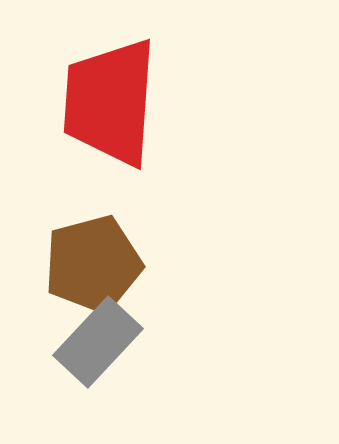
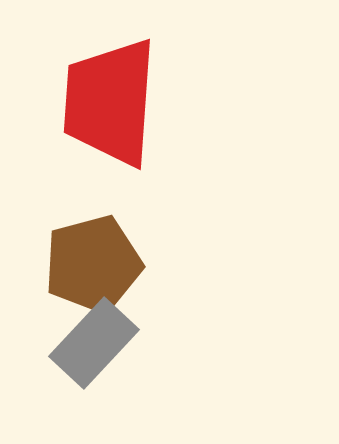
gray rectangle: moved 4 px left, 1 px down
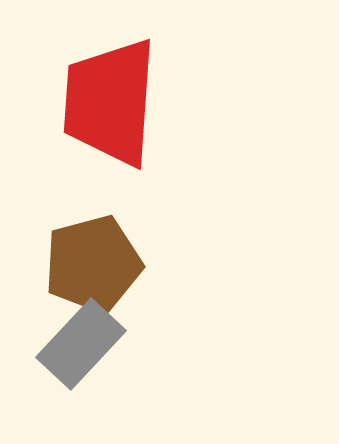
gray rectangle: moved 13 px left, 1 px down
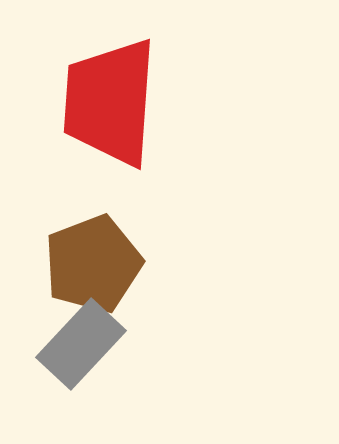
brown pentagon: rotated 6 degrees counterclockwise
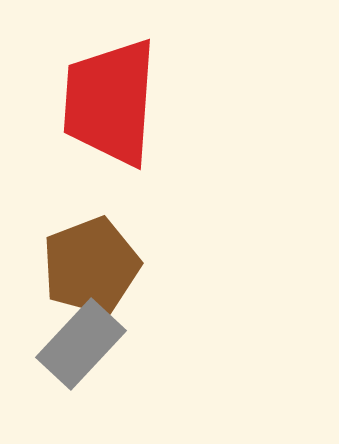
brown pentagon: moved 2 px left, 2 px down
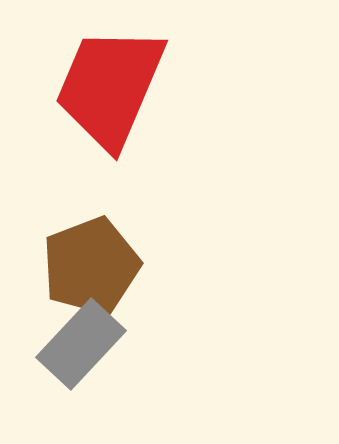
red trapezoid: moved 15 px up; rotated 19 degrees clockwise
